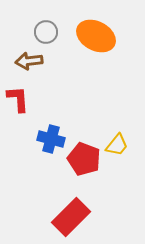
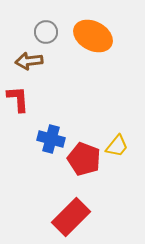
orange ellipse: moved 3 px left
yellow trapezoid: moved 1 px down
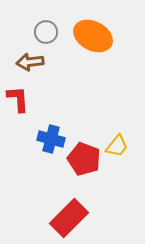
brown arrow: moved 1 px right, 1 px down
red rectangle: moved 2 px left, 1 px down
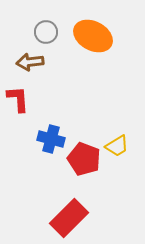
yellow trapezoid: rotated 20 degrees clockwise
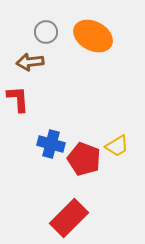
blue cross: moved 5 px down
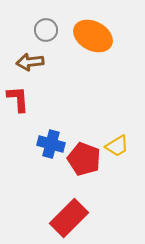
gray circle: moved 2 px up
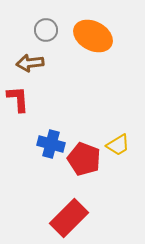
brown arrow: moved 1 px down
yellow trapezoid: moved 1 px right, 1 px up
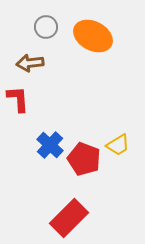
gray circle: moved 3 px up
blue cross: moved 1 px left, 1 px down; rotated 28 degrees clockwise
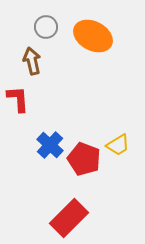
brown arrow: moved 2 px right, 2 px up; rotated 84 degrees clockwise
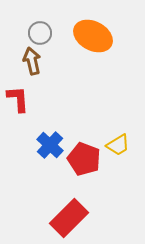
gray circle: moved 6 px left, 6 px down
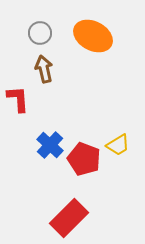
brown arrow: moved 12 px right, 8 px down
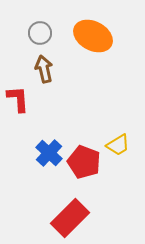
blue cross: moved 1 px left, 8 px down
red pentagon: moved 3 px down
red rectangle: moved 1 px right
